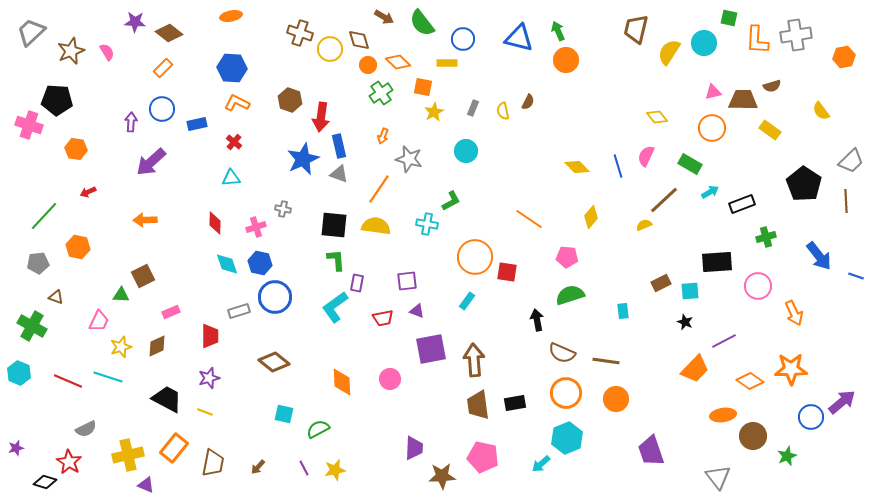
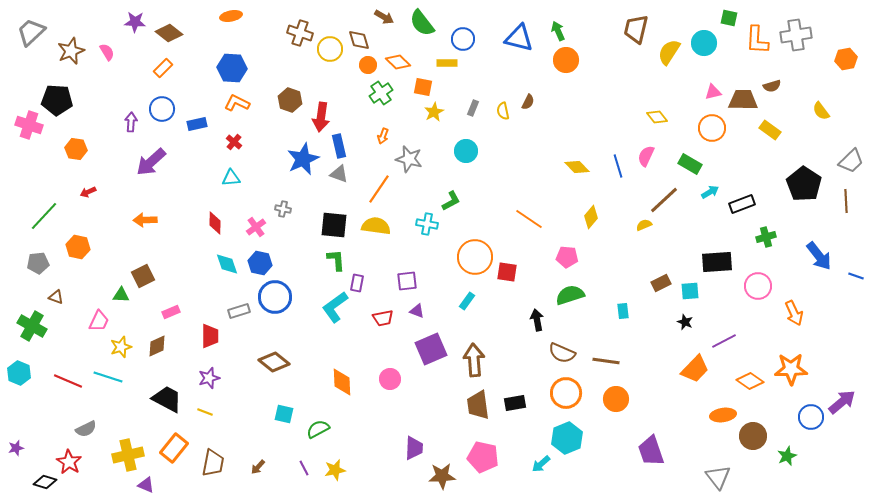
orange hexagon at (844, 57): moved 2 px right, 2 px down
pink cross at (256, 227): rotated 18 degrees counterclockwise
purple square at (431, 349): rotated 12 degrees counterclockwise
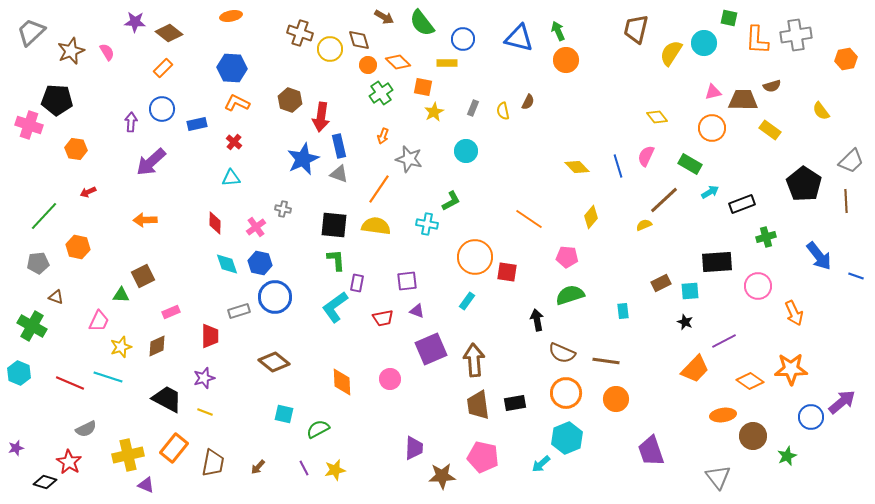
yellow semicircle at (669, 52): moved 2 px right, 1 px down
purple star at (209, 378): moved 5 px left
red line at (68, 381): moved 2 px right, 2 px down
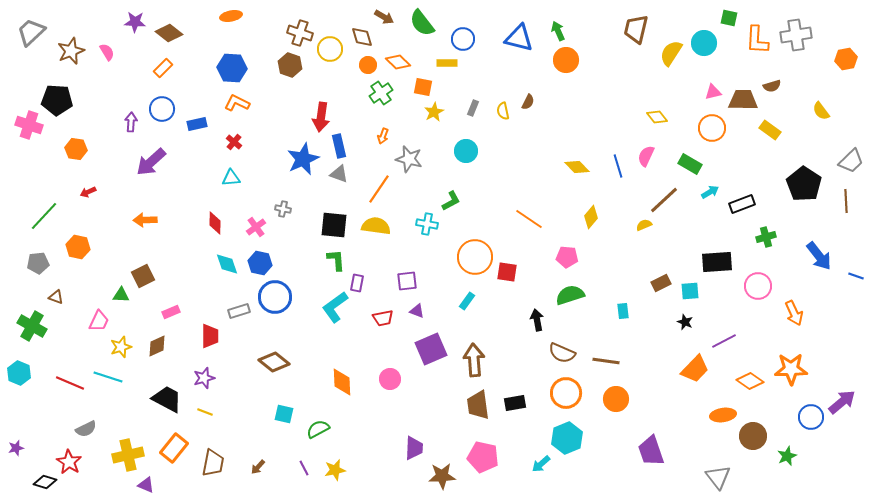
brown diamond at (359, 40): moved 3 px right, 3 px up
brown hexagon at (290, 100): moved 35 px up
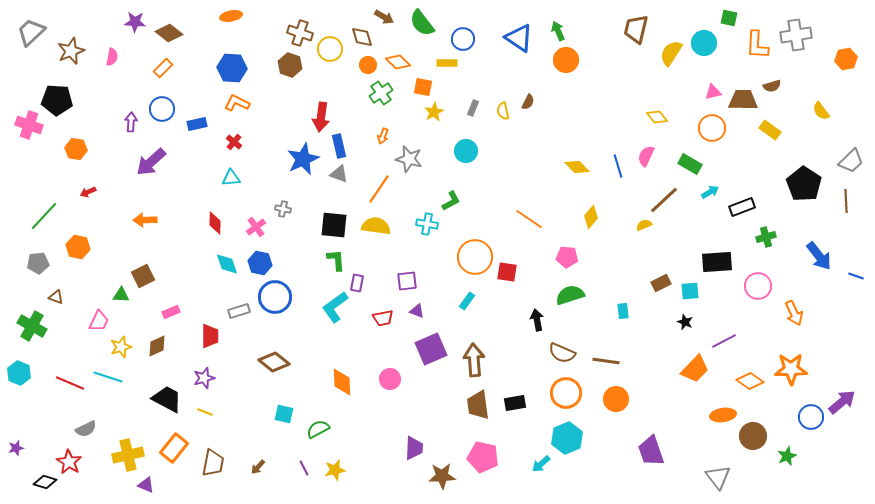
blue triangle at (519, 38): rotated 20 degrees clockwise
orange L-shape at (757, 40): moved 5 px down
pink semicircle at (107, 52): moved 5 px right, 5 px down; rotated 42 degrees clockwise
black rectangle at (742, 204): moved 3 px down
